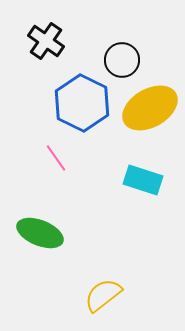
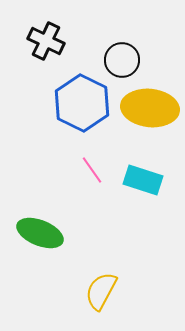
black cross: rotated 9 degrees counterclockwise
yellow ellipse: rotated 36 degrees clockwise
pink line: moved 36 px right, 12 px down
yellow semicircle: moved 2 px left, 4 px up; rotated 24 degrees counterclockwise
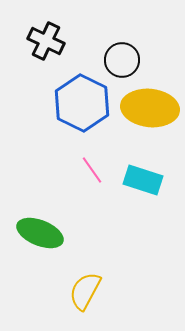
yellow semicircle: moved 16 px left
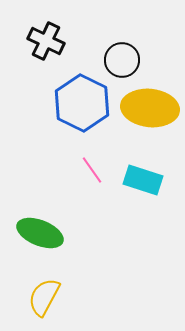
yellow semicircle: moved 41 px left, 6 px down
